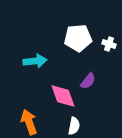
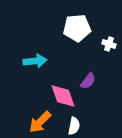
white pentagon: moved 1 px left, 10 px up
orange arrow: moved 11 px right; rotated 115 degrees counterclockwise
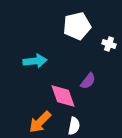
white pentagon: moved 2 px up; rotated 8 degrees counterclockwise
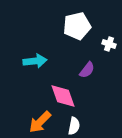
purple semicircle: moved 1 px left, 11 px up
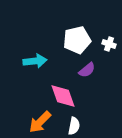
white pentagon: moved 14 px down
purple semicircle: rotated 12 degrees clockwise
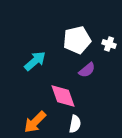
cyan arrow: rotated 35 degrees counterclockwise
orange arrow: moved 5 px left
white semicircle: moved 1 px right, 2 px up
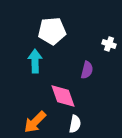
white pentagon: moved 25 px left, 9 px up; rotated 8 degrees clockwise
cyan arrow: rotated 50 degrees counterclockwise
purple semicircle: rotated 36 degrees counterclockwise
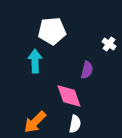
white cross: rotated 16 degrees clockwise
pink diamond: moved 6 px right
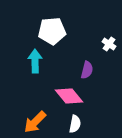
pink diamond: rotated 20 degrees counterclockwise
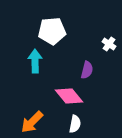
orange arrow: moved 3 px left
